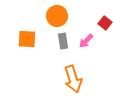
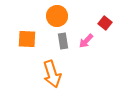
orange arrow: moved 21 px left, 5 px up
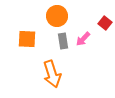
pink arrow: moved 3 px left, 2 px up
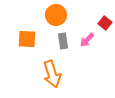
orange circle: moved 1 px left, 1 px up
pink arrow: moved 4 px right, 1 px down
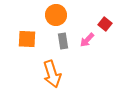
red square: moved 1 px down
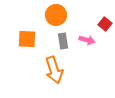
pink arrow: rotated 119 degrees counterclockwise
orange arrow: moved 2 px right, 4 px up
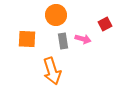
red square: rotated 24 degrees clockwise
pink arrow: moved 4 px left, 1 px up
orange arrow: moved 2 px left, 1 px down
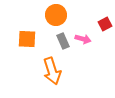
gray rectangle: rotated 14 degrees counterclockwise
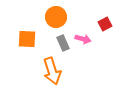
orange circle: moved 2 px down
gray rectangle: moved 2 px down
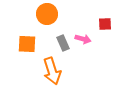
orange circle: moved 9 px left, 3 px up
red square: rotated 24 degrees clockwise
orange square: moved 5 px down
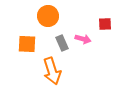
orange circle: moved 1 px right, 2 px down
gray rectangle: moved 1 px left
